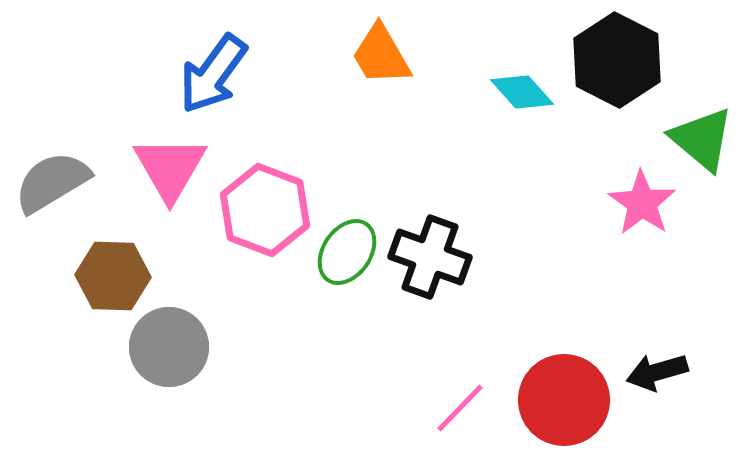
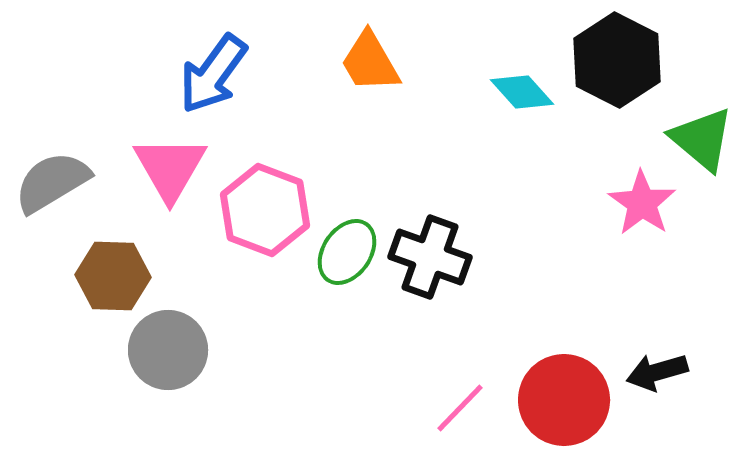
orange trapezoid: moved 11 px left, 7 px down
gray circle: moved 1 px left, 3 px down
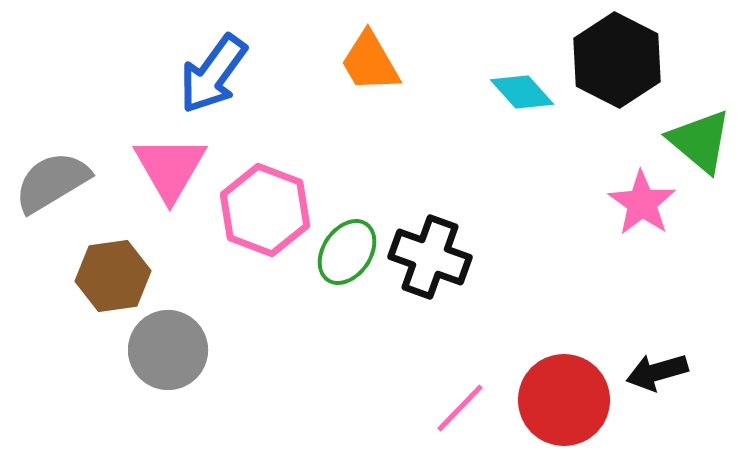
green triangle: moved 2 px left, 2 px down
brown hexagon: rotated 10 degrees counterclockwise
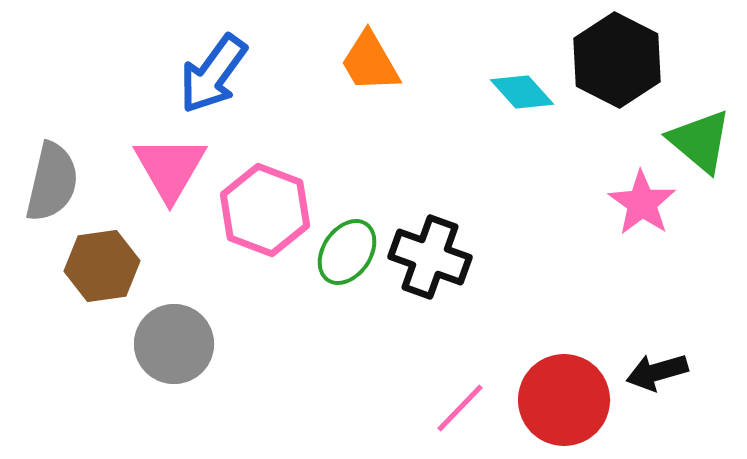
gray semicircle: rotated 134 degrees clockwise
brown hexagon: moved 11 px left, 10 px up
gray circle: moved 6 px right, 6 px up
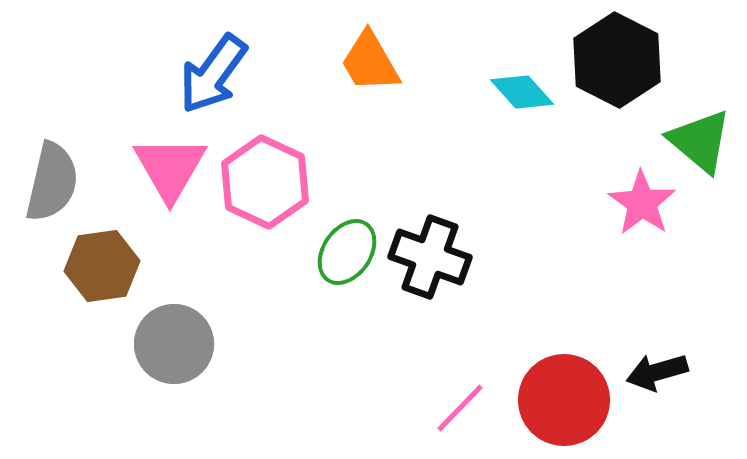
pink hexagon: moved 28 px up; rotated 4 degrees clockwise
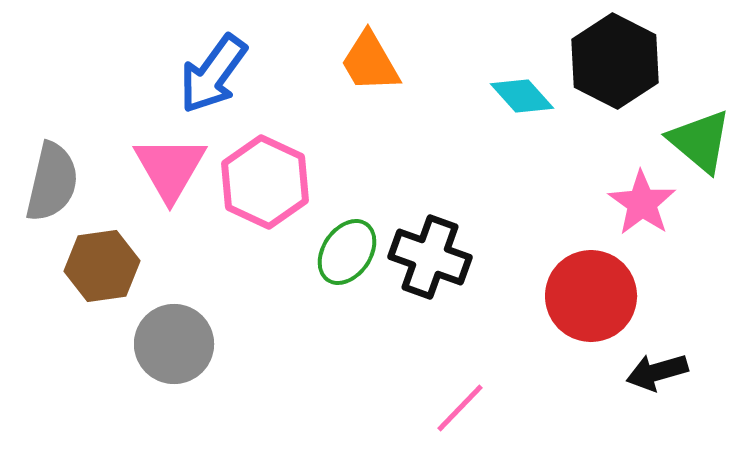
black hexagon: moved 2 px left, 1 px down
cyan diamond: moved 4 px down
red circle: moved 27 px right, 104 px up
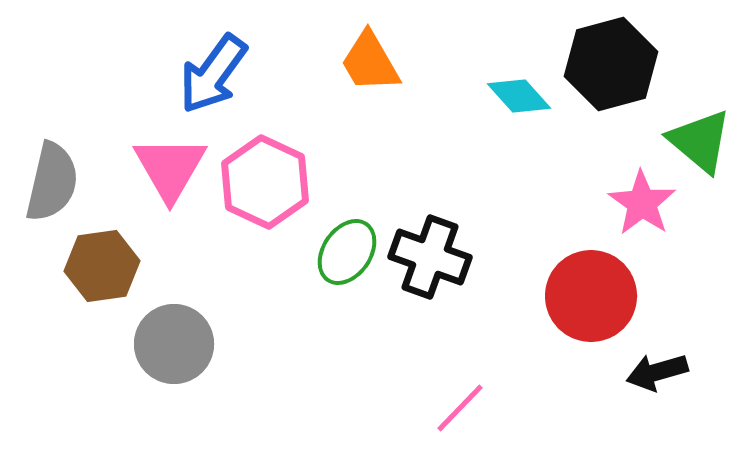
black hexagon: moved 4 px left, 3 px down; rotated 18 degrees clockwise
cyan diamond: moved 3 px left
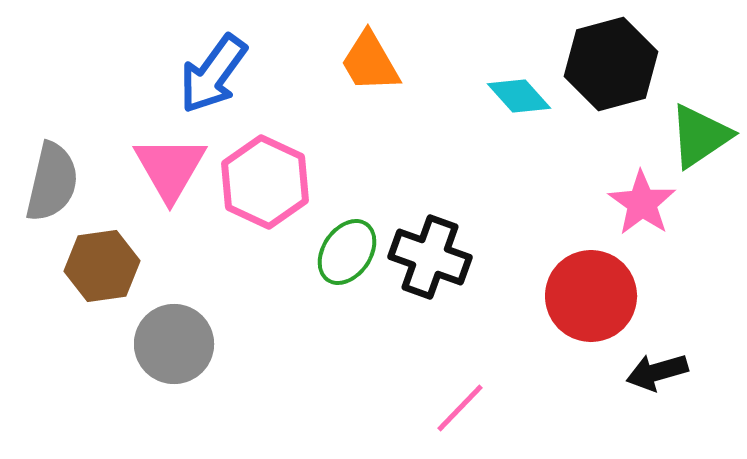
green triangle: moved 5 px up; rotated 46 degrees clockwise
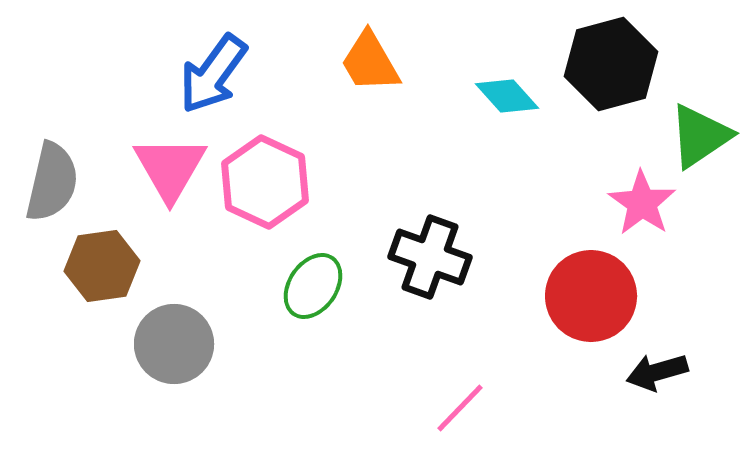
cyan diamond: moved 12 px left
green ellipse: moved 34 px left, 34 px down
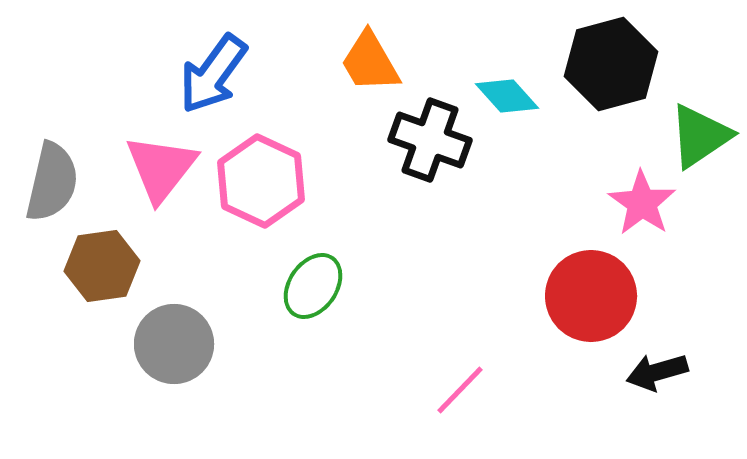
pink triangle: moved 9 px left; rotated 8 degrees clockwise
pink hexagon: moved 4 px left, 1 px up
black cross: moved 117 px up
pink line: moved 18 px up
